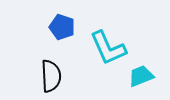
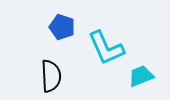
cyan L-shape: moved 2 px left
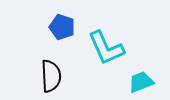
cyan trapezoid: moved 6 px down
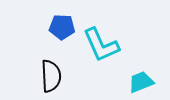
blue pentagon: rotated 15 degrees counterclockwise
cyan L-shape: moved 5 px left, 3 px up
